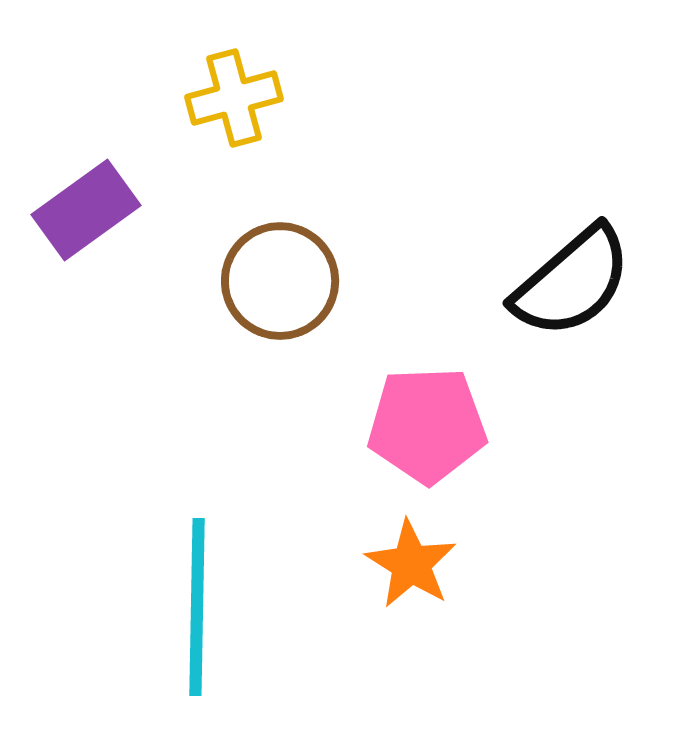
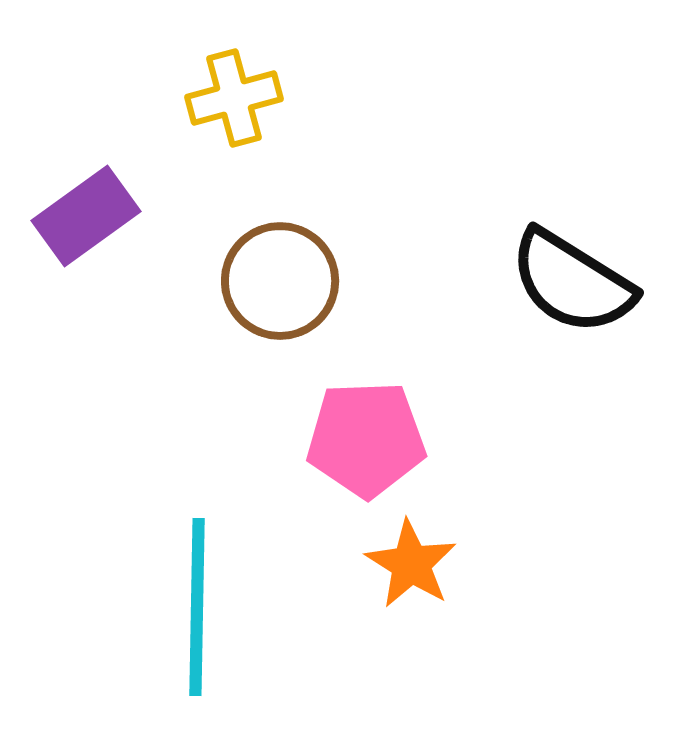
purple rectangle: moved 6 px down
black semicircle: rotated 73 degrees clockwise
pink pentagon: moved 61 px left, 14 px down
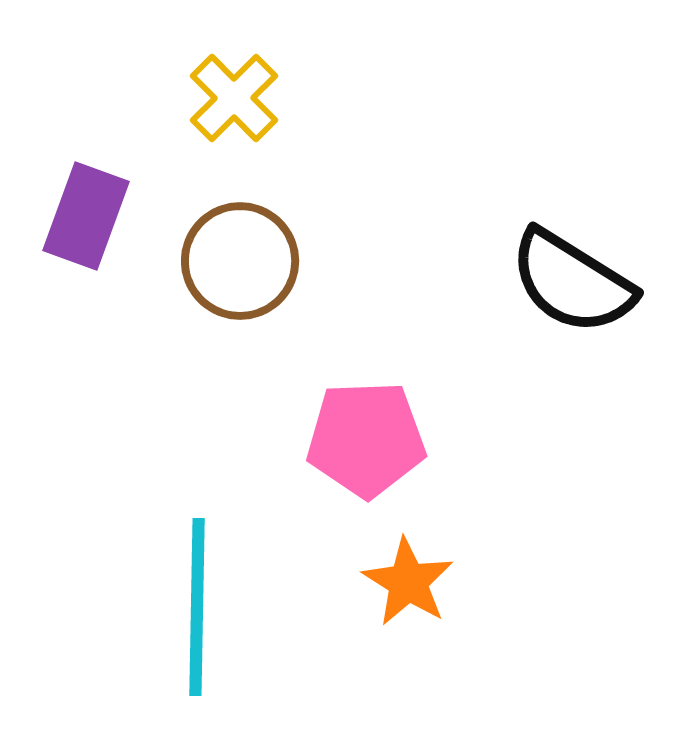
yellow cross: rotated 30 degrees counterclockwise
purple rectangle: rotated 34 degrees counterclockwise
brown circle: moved 40 px left, 20 px up
orange star: moved 3 px left, 18 px down
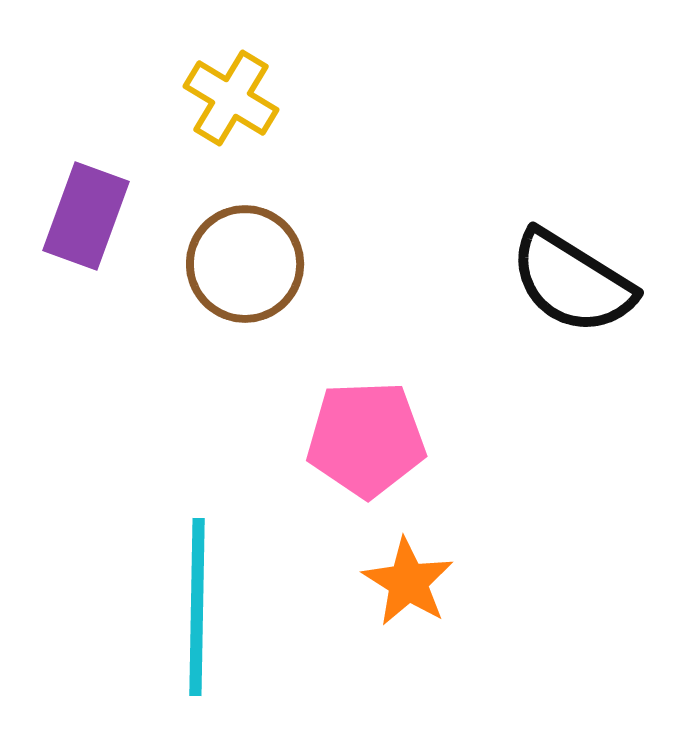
yellow cross: moved 3 px left; rotated 14 degrees counterclockwise
brown circle: moved 5 px right, 3 px down
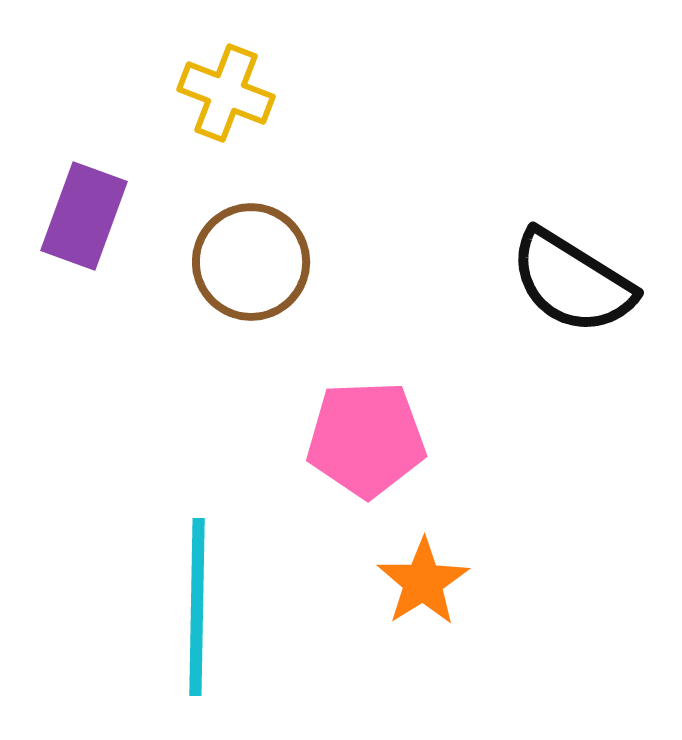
yellow cross: moved 5 px left, 5 px up; rotated 10 degrees counterclockwise
purple rectangle: moved 2 px left
brown circle: moved 6 px right, 2 px up
orange star: moved 15 px right; rotated 8 degrees clockwise
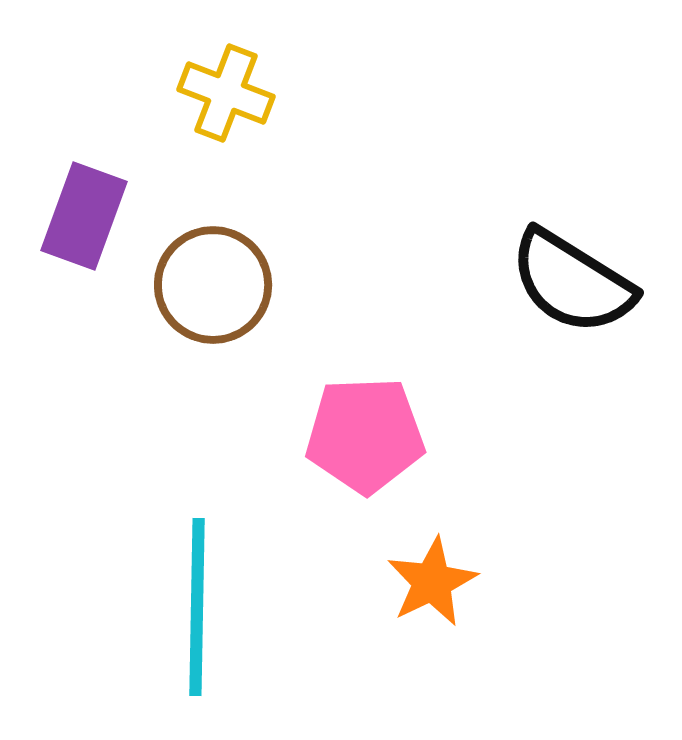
brown circle: moved 38 px left, 23 px down
pink pentagon: moved 1 px left, 4 px up
orange star: moved 9 px right; rotated 6 degrees clockwise
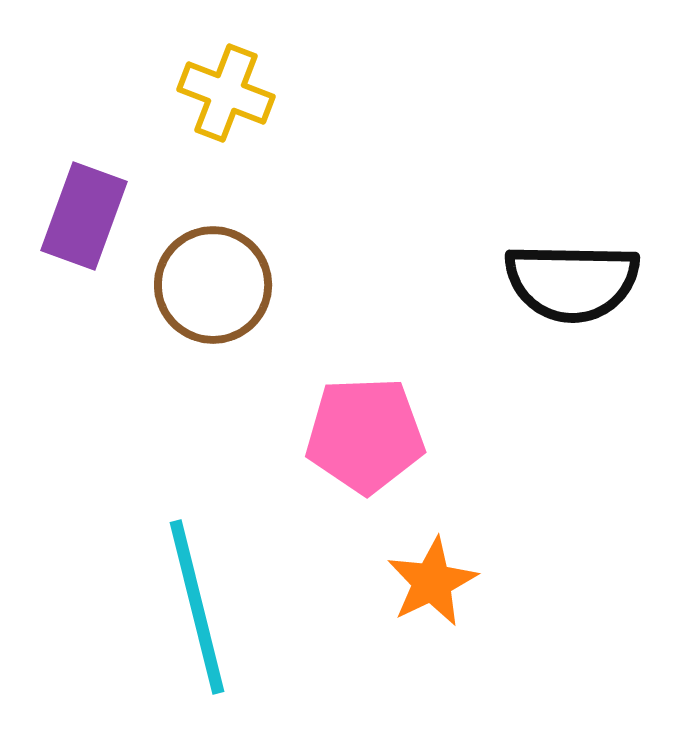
black semicircle: rotated 31 degrees counterclockwise
cyan line: rotated 15 degrees counterclockwise
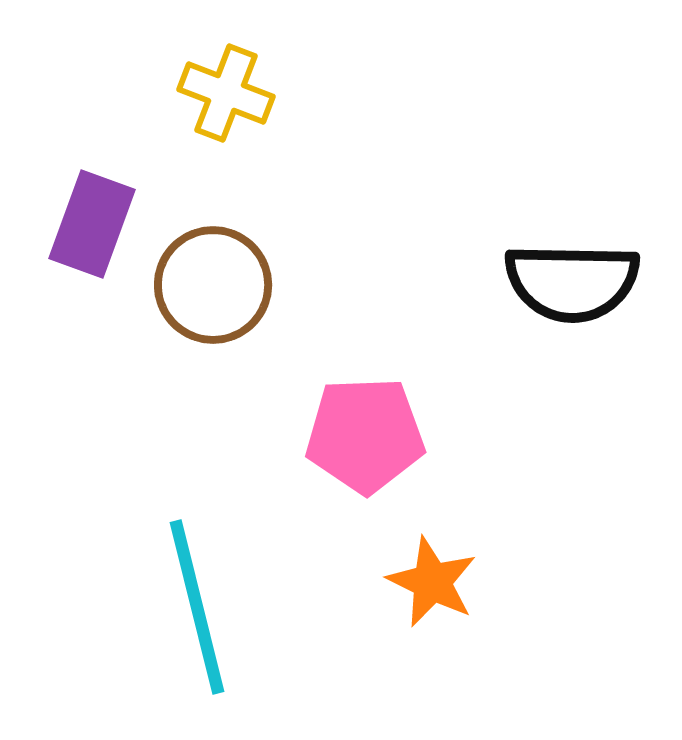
purple rectangle: moved 8 px right, 8 px down
orange star: rotated 20 degrees counterclockwise
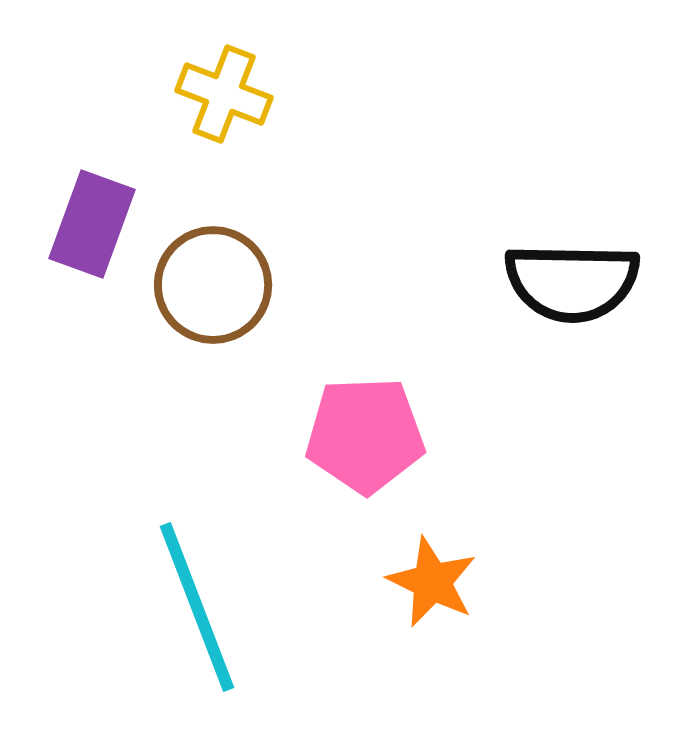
yellow cross: moved 2 px left, 1 px down
cyan line: rotated 7 degrees counterclockwise
